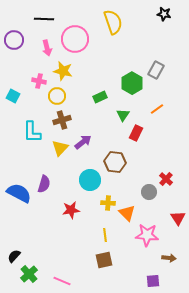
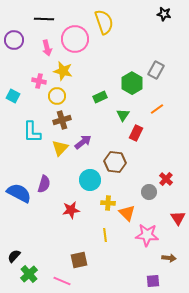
yellow semicircle: moved 9 px left
brown square: moved 25 px left
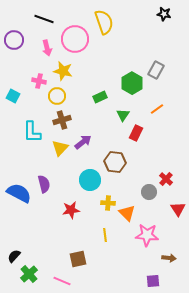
black line: rotated 18 degrees clockwise
purple semicircle: rotated 30 degrees counterclockwise
red triangle: moved 9 px up
brown square: moved 1 px left, 1 px up
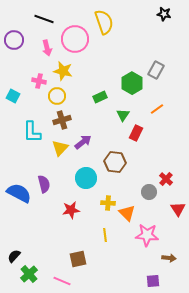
cyan circle: moved 4 px left, 2 px up
